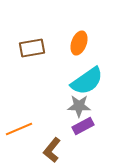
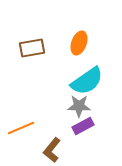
orange line: moved 2 px right, 1 px up
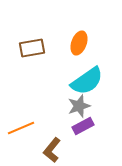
gray star: rotated 20 degrees counterclockwise
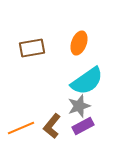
brown L-shape: moved 24 px up
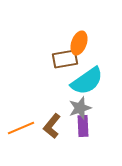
brown rectangle: moved 33 px right, 11 px down
gray star: moved 1 px right, 2 px down
purple rectangle: rotated 65 degrees counterclockwise
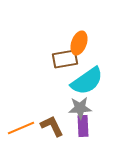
gray star: rotated 15 degrees clockwise
brown L-shape: rotated 115 degrees clockwise
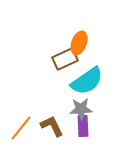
brown rectangle: rotated 15 degrees counterclockwise
gray star: moved 1 px right, 1 px down
orange line: rotated 28 degrees counterclockwise
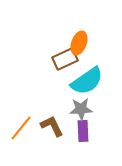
purple rectangle: moved 5 px down
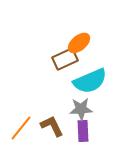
orange ellipse: rotated 30 degrees clockwise
cyan semicircle: moved 3 px right; rotated 12 degrees clockwise
